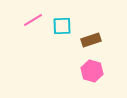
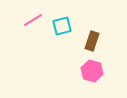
cyan square: rotated 12 degrees counterclockwise
brown rectangle: moved 1 px right, 1 px down; rotated 54 degrees counterclockwise
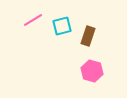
brown rectangle: moved 4 px left, 5 px up
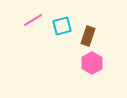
pink hexagon: moved 8 px up; rotated 15 degrees clockwise
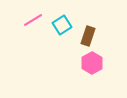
cyan square: moved 1 px up; rotated 18 degrees counterclockwise
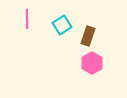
pink line: moved 6 px left, 1 px up; rotated 60 degrees counterclockwise
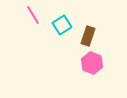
pink line: moved 6 px right, 4 px up; rotated 30 degrees counterclockwise
pink hexagon: rotated 10 degrees counterclockwise
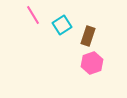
pink hexagon: rotated 20 degrees clockwise
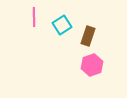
pink line: moved 1 px right, 2 px down; rotated 30 degrees clockwise
pink hexagon: moved 2 px down
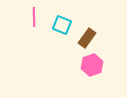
cyan square: rotated 36 degrees counterclockwise
brown rectangle: moved 1 px left, 2 px down; rotated 18 degrees clockwise
